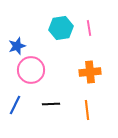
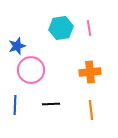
blue line: rotated 24 degrees counterclockwise
orange line: moved 4 px right
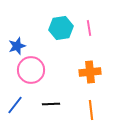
blue line: rotated 36 degrees clockwise
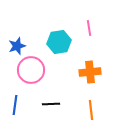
cyan hexagon: moved 2 px left, 14 px down
blue line: rotated 30 degrees counterclockwise
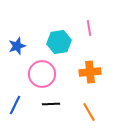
pink circle: moved 11 px right, 4 px down
blue line: rotated 18 degrees clockwise
orange line: moved 2 px left, 2 px down; rotated 24 degrees counterclockwise
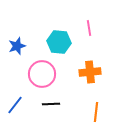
cyan hexagon: rotated 15 degrees clockwise
blue line: rotated 12 degrees clockwise
orange line: moved 7 px right; rotated 36 degrees clockwise
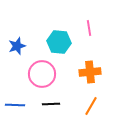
blue line: rotated 54 degrees clockwise
orange line: moved 5 px left, 6 px up; rotated 24 degrees clockwise
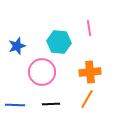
pink circle: moved 2 px up
orange line: moved 4 px left, 7 px up
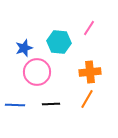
pink line: rotated 42 degrees clockwise
blue star: moved 7 px right, 2 px down
pink circle: moved 5 px left
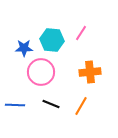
pink line: moved 8 px left, 5 px down
cyan hexagon: moved 7 px left, 2 px up
blue star: rotated 18 degrees clockwise
pink circle: moved 4 px right
orange line: moved 6 px left, 7 px down
black line: rotated 24 degrees clockwise
